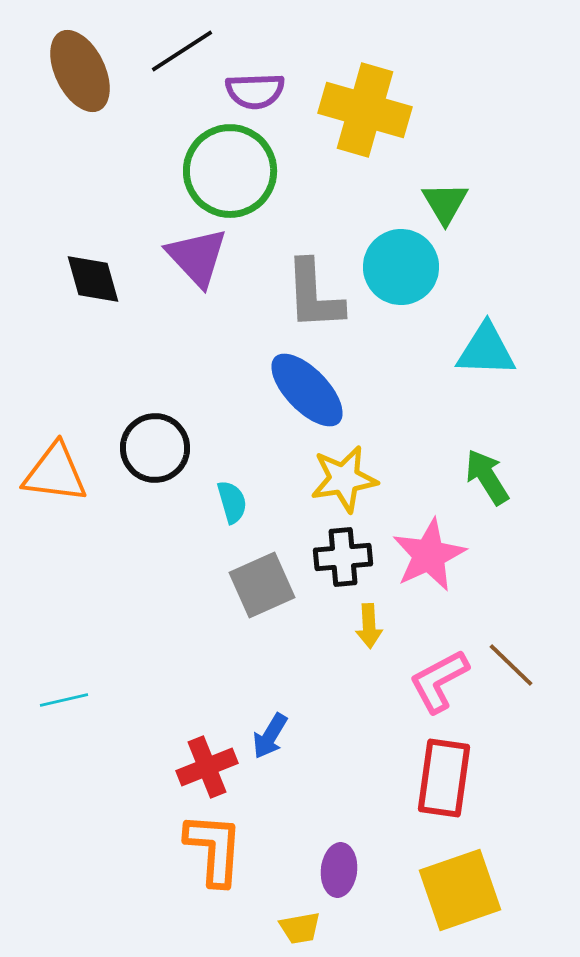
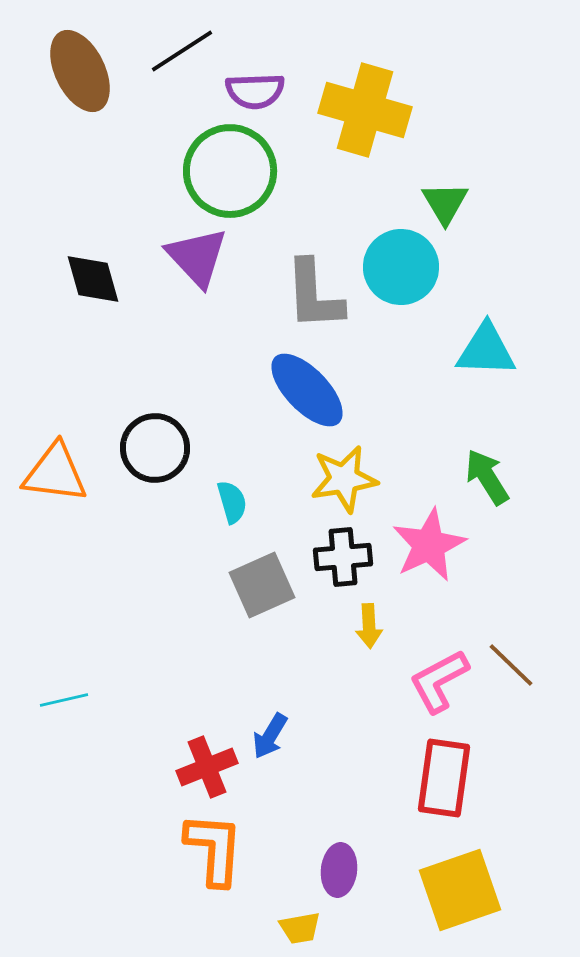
pink star: moved 10 px up
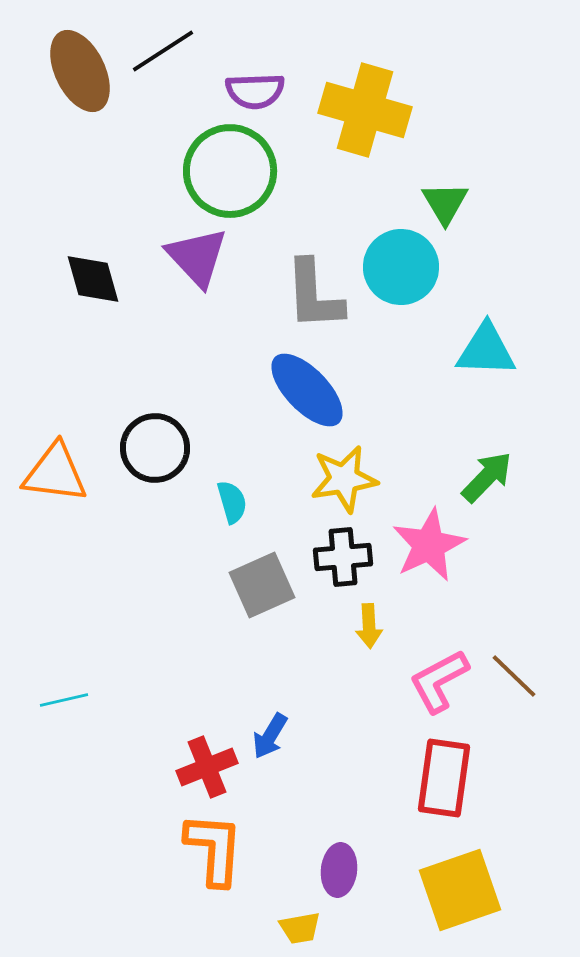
black line: moved 19 px left
green arrow: rotated 76 degrees clockwise
brown line: moved 3 px right, 11 px down
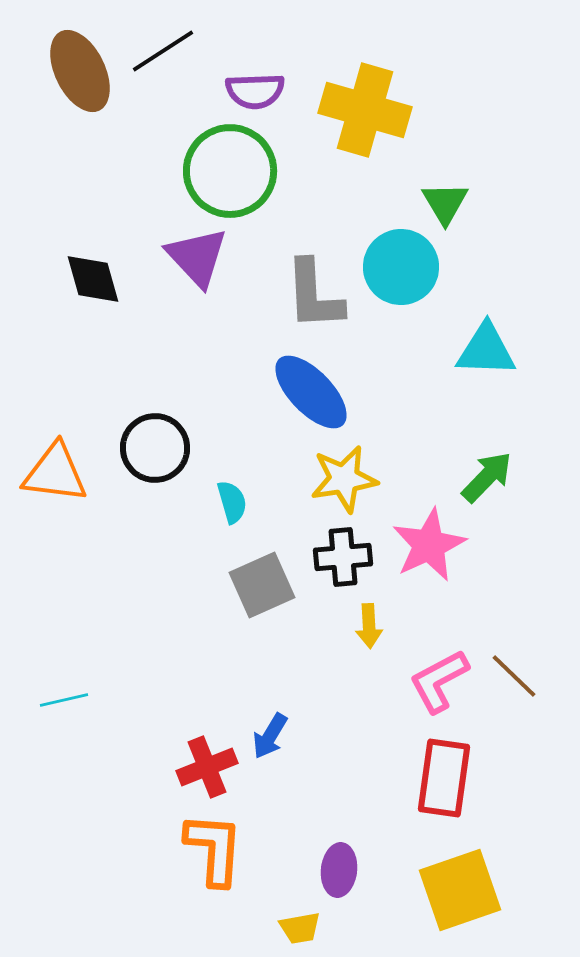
blue ellipse: moved 4 px right, 2 px down
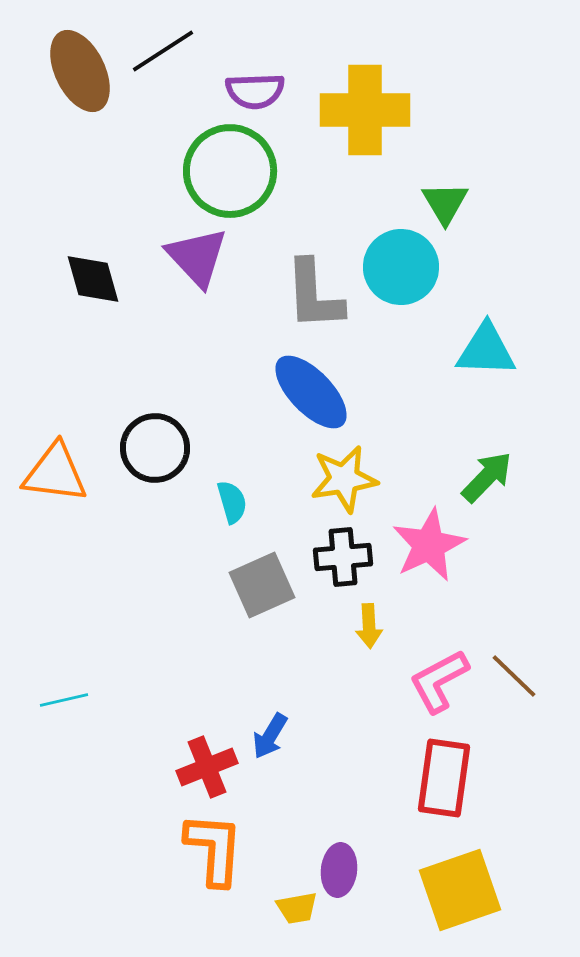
yellow cross: rotated 16 degrees counterclockwise
yellow trapezoid: moved 3 px left, 20 px up
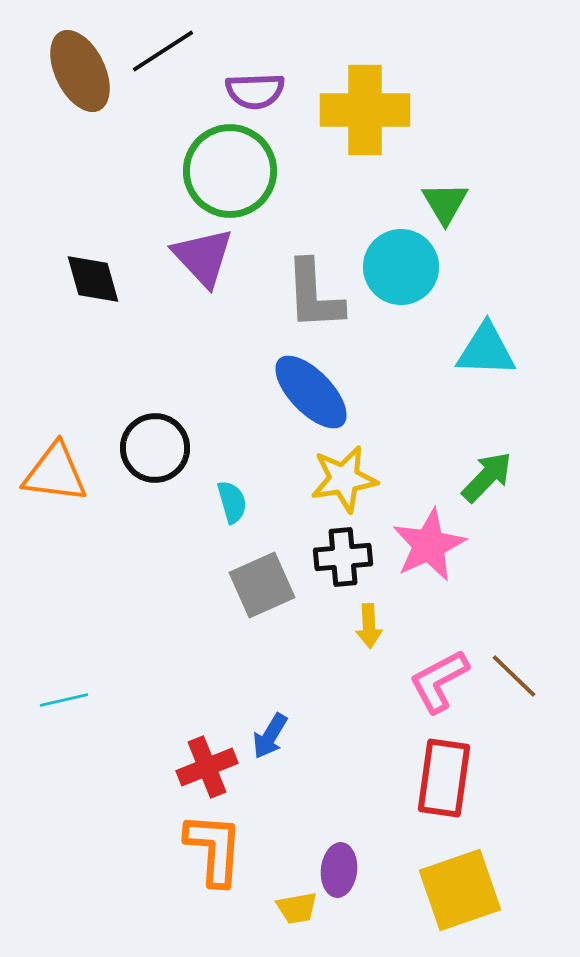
purple triangle: moved 6 px right
